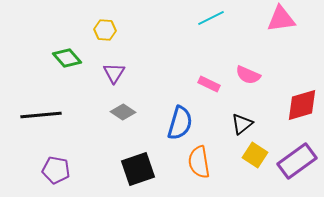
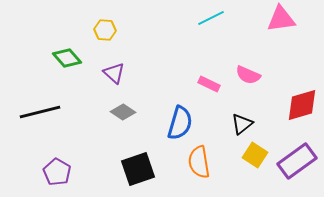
purple triangle: rotated 20 degrees counterclockwise
black line: moved 1 px left, 3 px up; rotated 9 degrees counterclockwise
purple pentagon: moved 1 px right, 2 px down; rotated 20 degrees clockwise
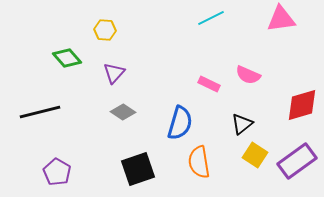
purple triangle: rotated 30 degrees clockwise
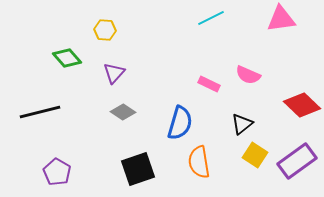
red diamond: rotated 60 degrees clockwise
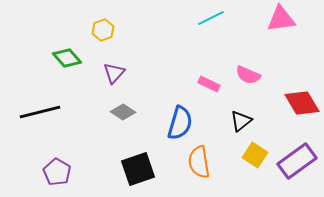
yellow hexagon: moved 2 px left; rotated 25 degrees counterclockwise
red diamond: moved 2 px up; rotated 15 degrees clockwise
black triangle: moved 1 px left, 3 px up
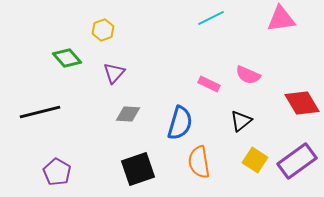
gray diamond: moved 5 px right, 2 px down; rotated 30 degrees counterclockwise
yellow square: moved 5 px down
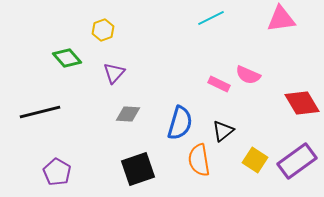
pink rectangle: moved 10 px right
black triangle: moved 18 px left, 10 px down
orange semicircle: moved 2 px up
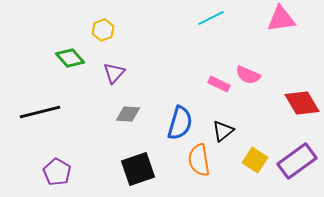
green diamond: moved 3 px right
